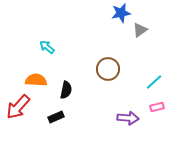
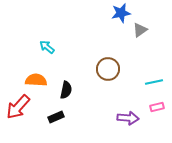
cyan line: rotated 30 degrees clockwise
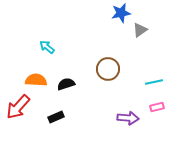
black semicircle: moved 6 px up; rotated 120 degrees counterclockwise
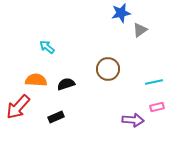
purple arrow: moved 5 px right, 2 px down
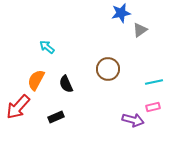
orange semicircle: rotated 65 degrees counterclockwise
black semicircle: rotated 96 degrees counterclockwise
pink rectangle: moved 4 px left
purple arrow: rotated 10 degrees clockwise
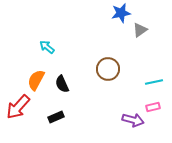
black semicircle: moved 4 px left
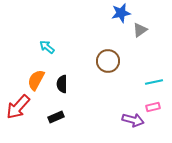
brown circle: moved 8 px up
black semicircle: rotated 24 degrees clockwise
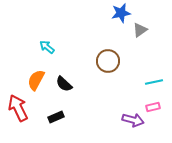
black semicircle: moved 2 px right; rotated 48 degrees counterclockwise
red arrow: moved 1 px down; rotated 112 degrees clockwise
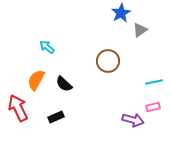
blue star: rotated 18 degrees counterclockwise
